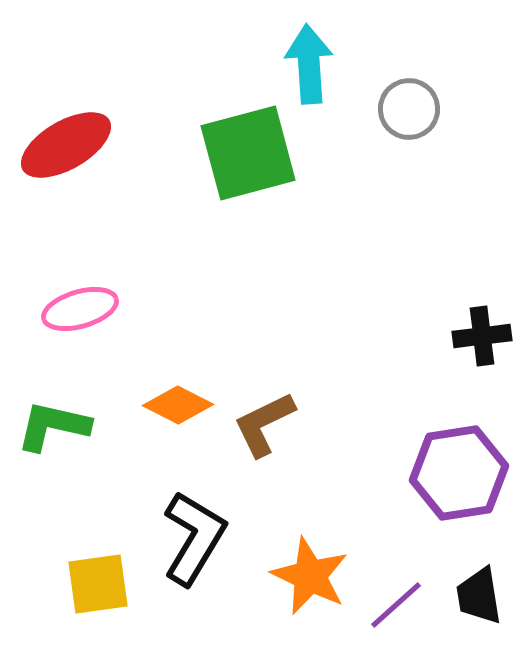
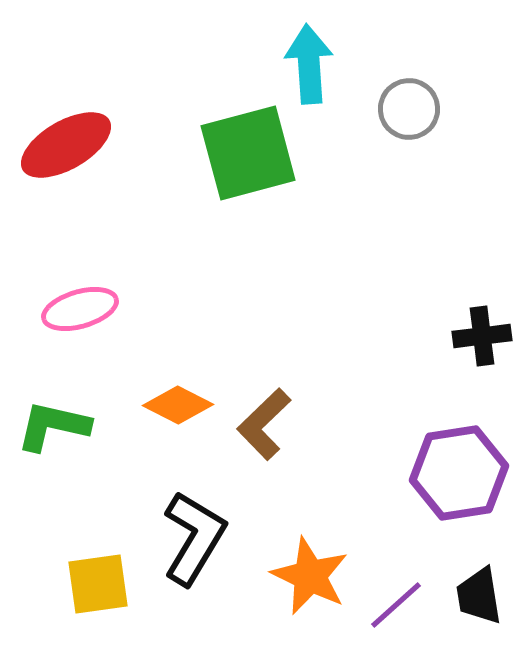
brown L-shape: rotated 18 degrees counterclockwise
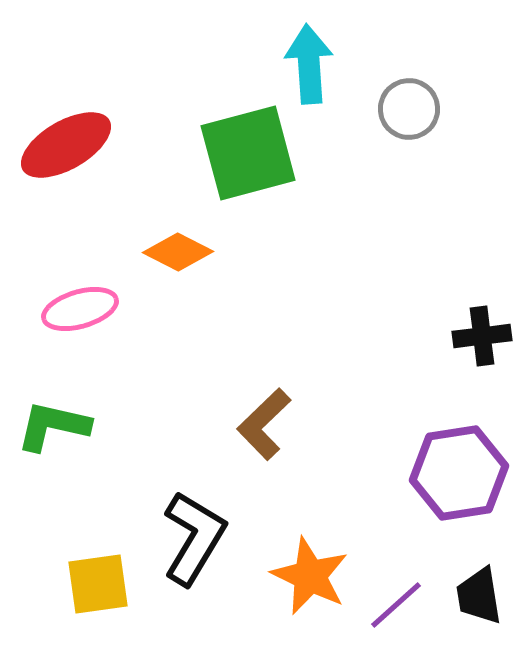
orange diamond: moved 153 px up
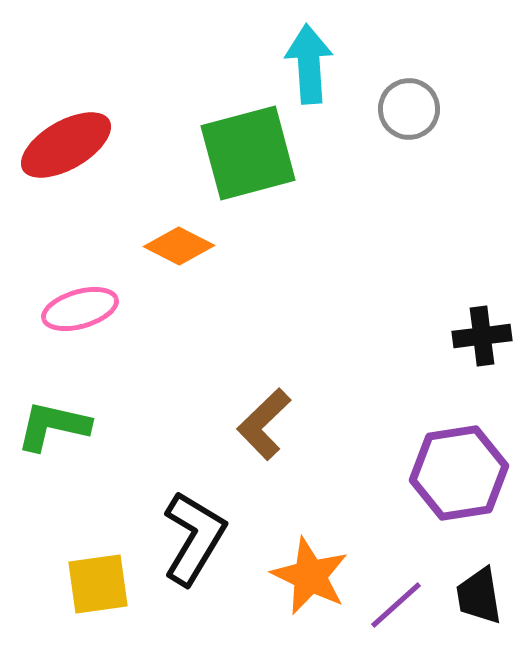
orange diamond: moved 1 px right, 6 px up
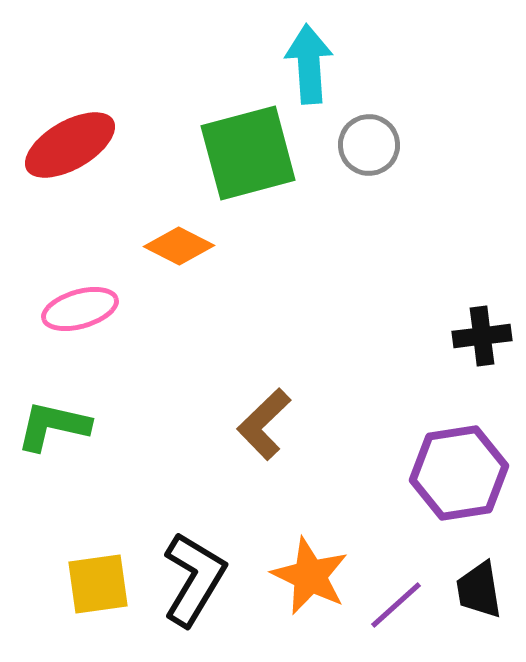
gray circle: moved 40 px left, 36 px down
red ellipse: moved 4 px right
black L-shape: moved 41 px down
black trapezoid: moved 6 px up
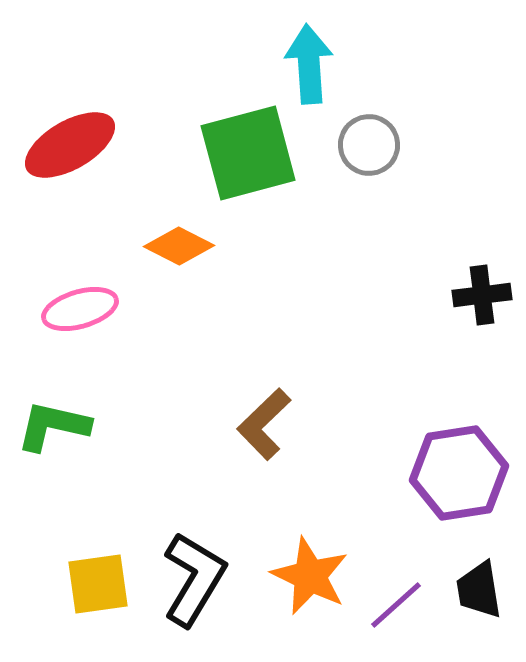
black cross: moved 41 px up
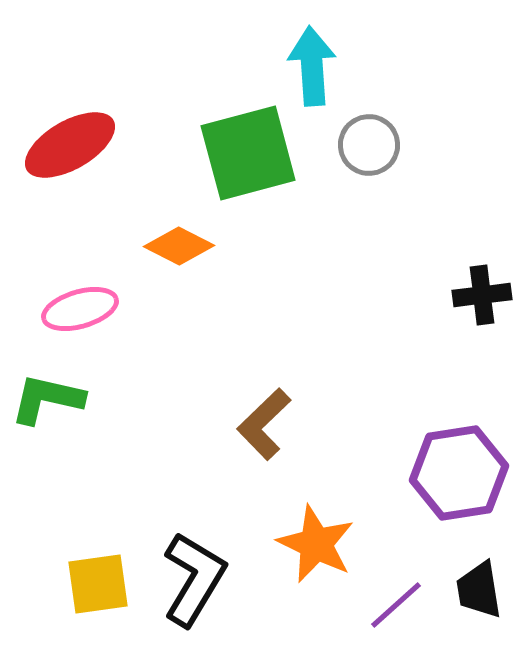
cyan arrow: moved 3 px right, 2 px down
green L-shape: moved 6 px left, 27 px up
orange star: moved 6 px right, 32 px up
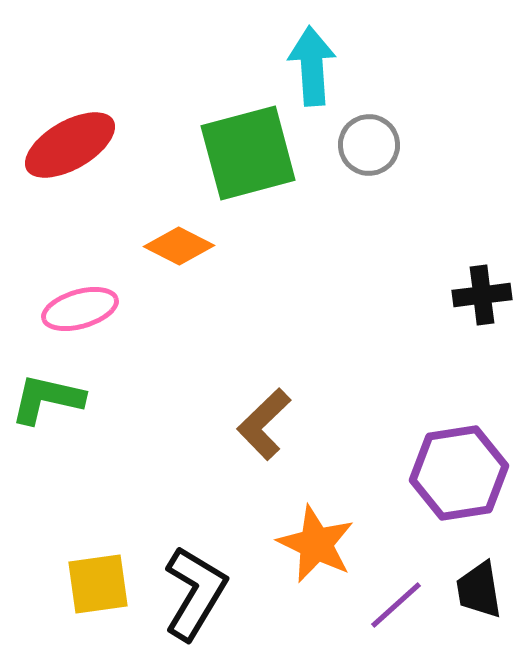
black L-shape: moved 1 px right, 14 px down
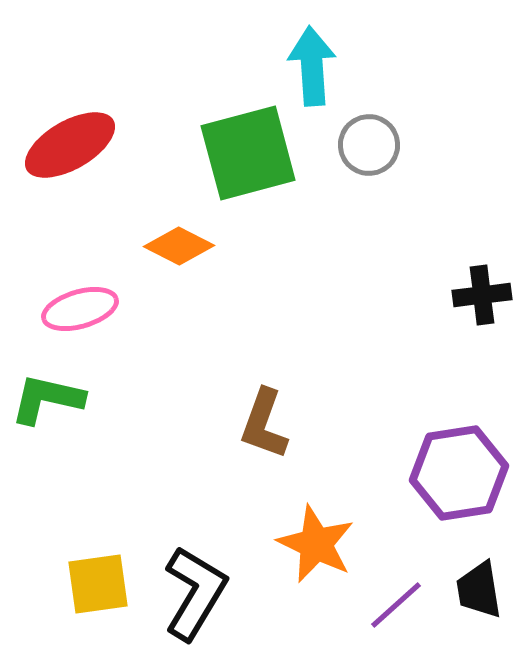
brown L-shape: rotated 26 degrees counterclockwise
